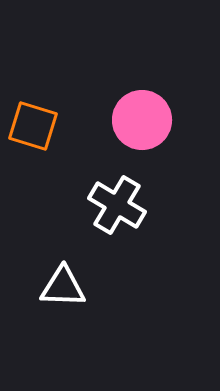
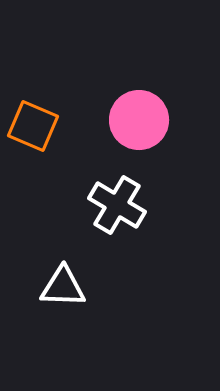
pink circle: moved 3 px left
orange square: rotated 6 degrees clockwise
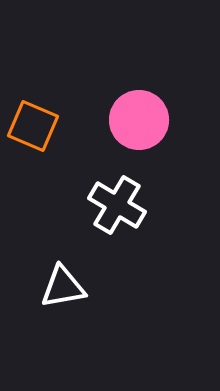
white triangle: rotated 12 degrees counterclockwise
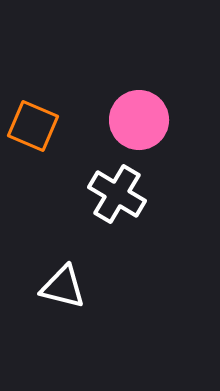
white cross: moved 11 px up
white triangle: rotated 24 degrees clockwise
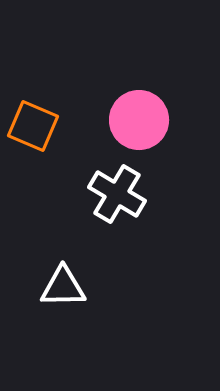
white triangle: rotated 15 degrees counterclockwise
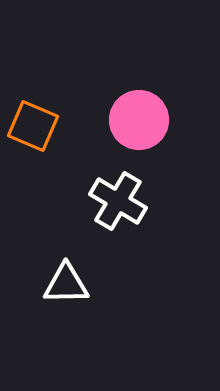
white cross: moved 1 px right, 7 px down
white triangle: moved 3 px right, 3 px up
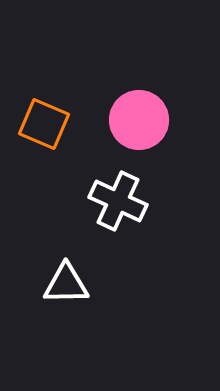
orange square: moved 11 px right, 2 px up
white cross: rotated 6 degrees counterclockwise
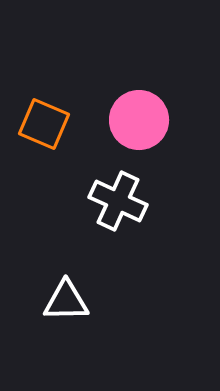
white triangle: moved 17 px down
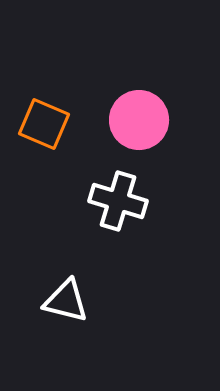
white cross: rotated 8 degrees counterclockwise
white triangle: rotated 15 degrees clockwise
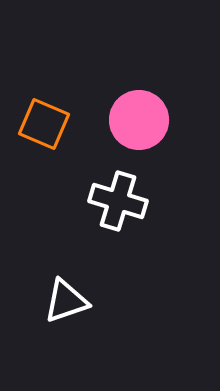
white triangle: rotated 33 degrees counterclockwise
